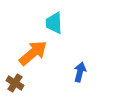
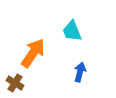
cyan trapezoid: moved 18 px right, 8 px down; rotated 20 degrees counterclockwise
orange arrow: rotated 16 degrees counterclockwise
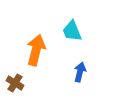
orange arrow: moved 3 px right, 3 px up; rotated 20 degrees counterclockwise
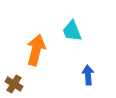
blue arrow: moved 8 px right, 3 px down; rotated 18 degrees counterclockwise
brown cross: moved 1 px left, 1 px down
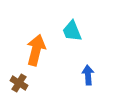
brown cross: moved 5 px right, 1 px up
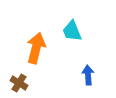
orange arrow: moved 2 px up
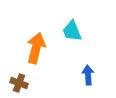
brown cross: rotated 12 degrees counterclockwise
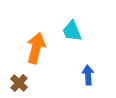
brown cross: rotated 24 degrees clockwise
